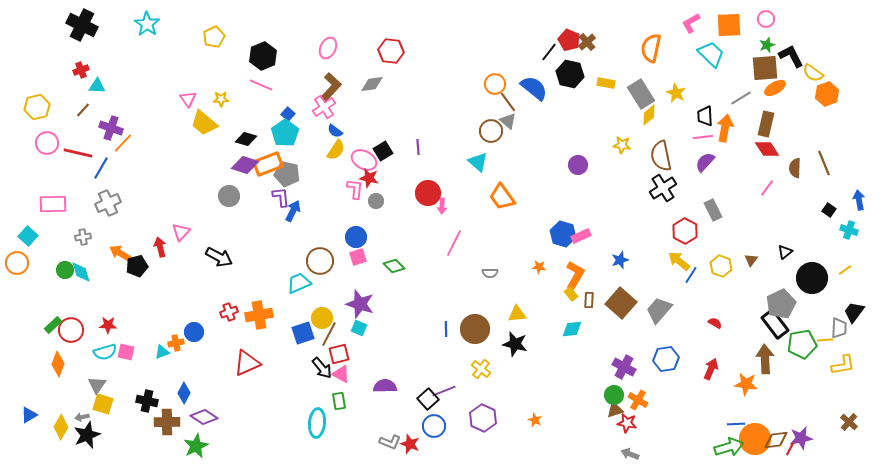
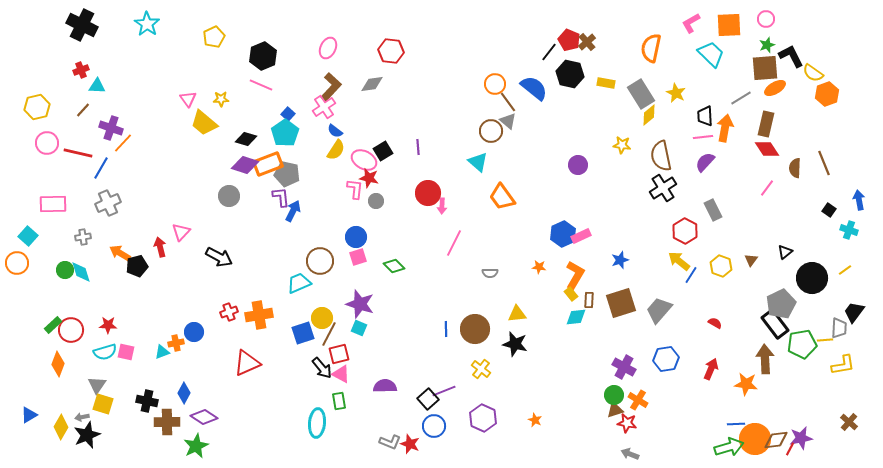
blue hexagon at (563, 234): rotated 20 degrees clockwise
brown square at (621, 303): rotated 32 degrees clockwise
cyan diamond at (572, 329): moved 4 px right, 12 px up
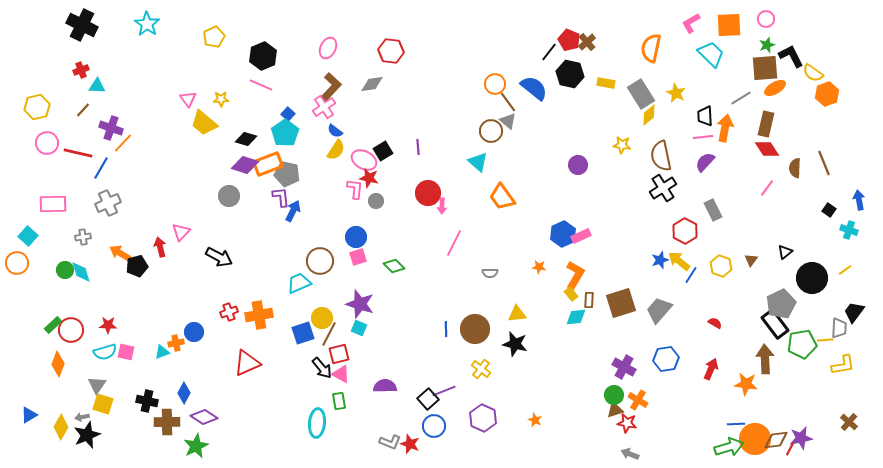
blue star at (620, 260): moved 40 px right
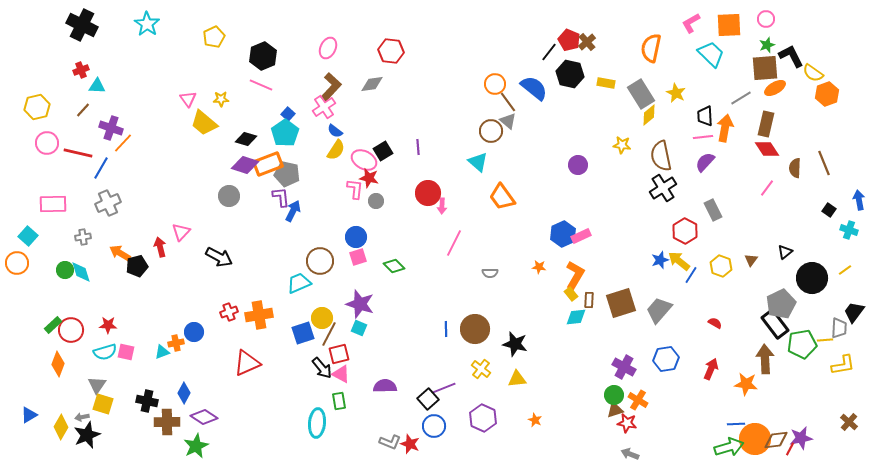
yellow triangle at (517, 314): moved 65 px down
purple line at (444, 391): moved 3 px up
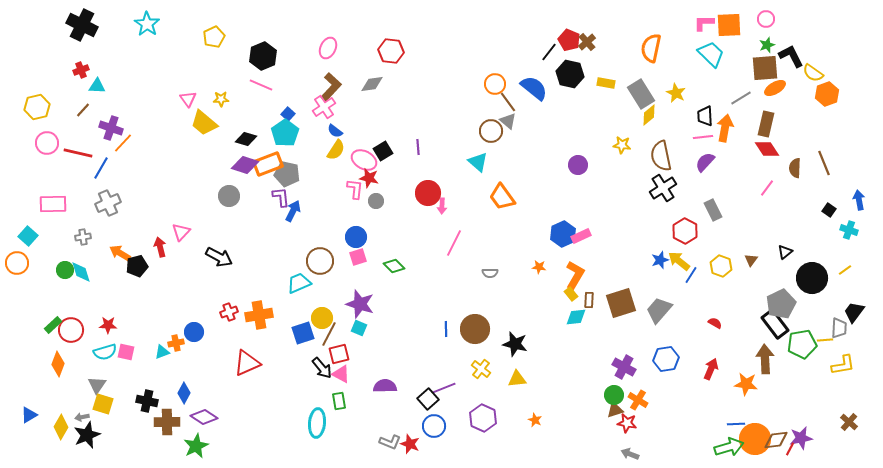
pink L-shape at (691, 23): moved 13 px right; rotated 30 degrees clockwise
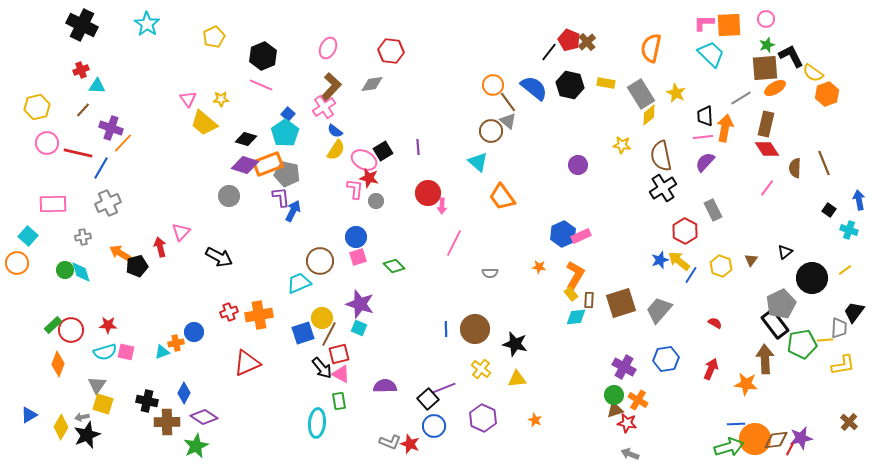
black hexagon at (570, 74): moved 11 px down
orange circle at (495, 84): moved 2 px left, 1 px down
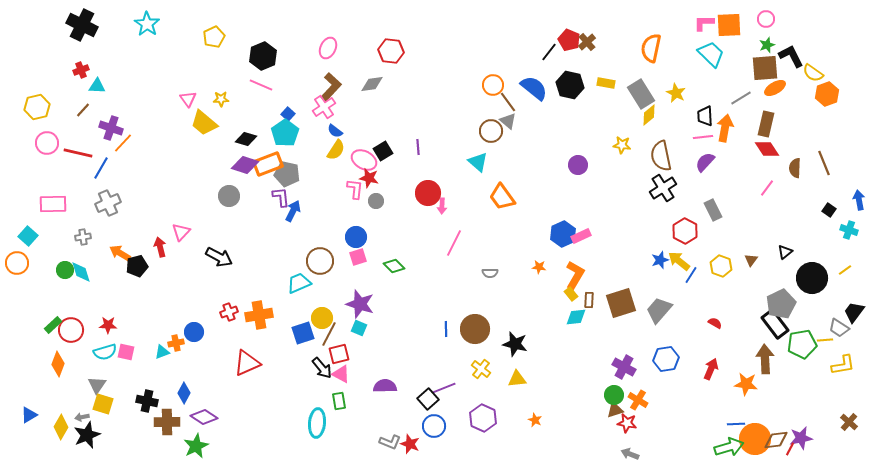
gray trapezoid at (839, 328): rotated 120 degrees clockwise
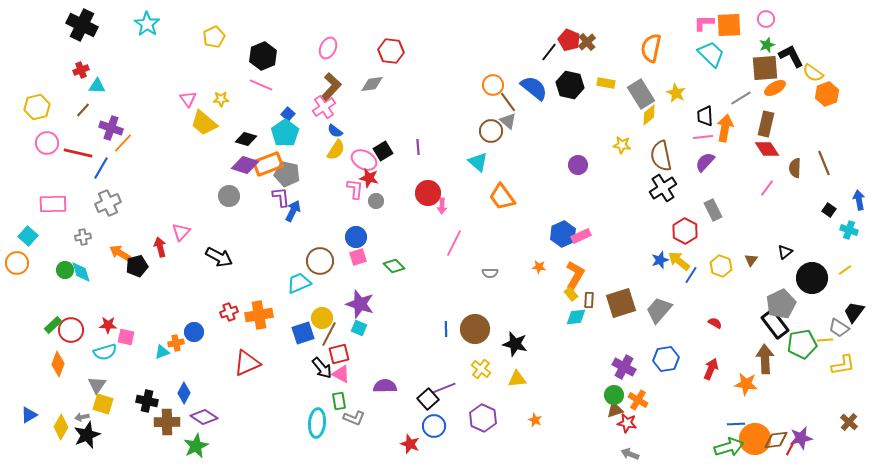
pink square at (126, 352): moved 15 px up
gray L-shape at (390, 442): moved 36 px left, 24 px up
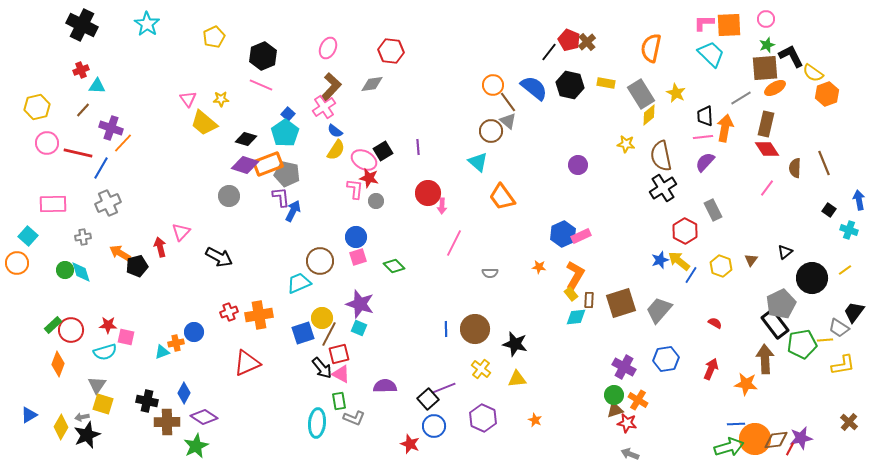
yellow star at (622, 145): moved 4 px right, 1 px up
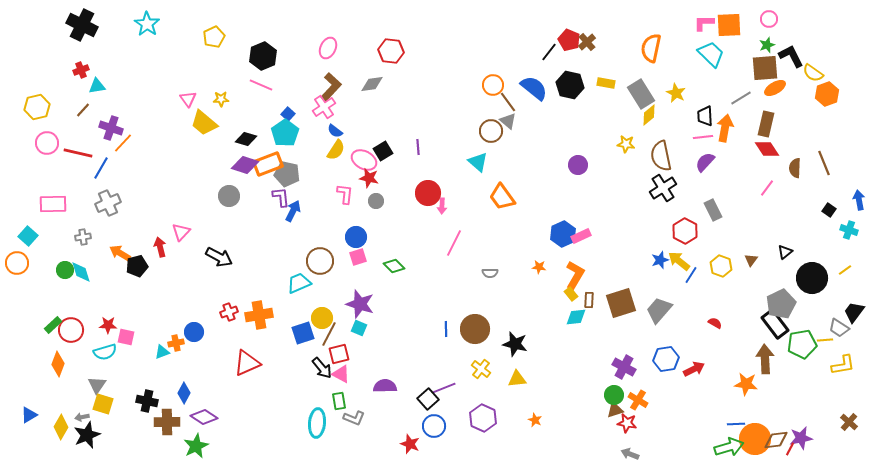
pink circle at (766, 19): moved 3 px right
cyan triangle at (97, 86): rotated 12 degrees counterclockwise
pink L-shape at (355, 189): moved 10 px left, 5 px down
red arrow at (711, 369): moved 17 px left; rotated 40 degrees clockwise
